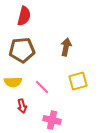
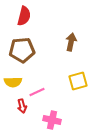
brown arrow: moved 5 px right, 5 px up
pink line: moved 5 px left, 5 px down; rotated 70 degrees counterclockwise
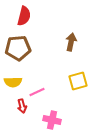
brown pentagon: moved 4 px left, 2 px up
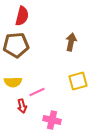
red semicircle: moved 2 px left
brown pentagon: moved 2 px left, 3 px up
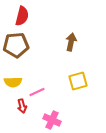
pink cross: rotated 12 degrees clockwise
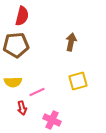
red arrow: moved 2 px down
